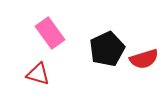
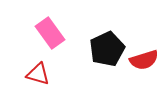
red semicircle: moved 1 px down
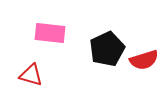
pink rectangle: rotated 48 degrees counterclockwise
red triangle: moved 7 px left, 1 px down
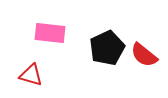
black pentagon: moved 1 px up
red semicircle: moved 5 px up; rotated 56 degrees clockwise
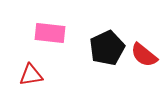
red triangle: rotated 25 degrees counterclockwise
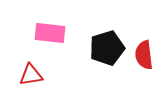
black pentagon: rotated 8 degrees clockwise
red semicircle: rotated 44 degrees clockwise
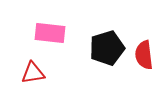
red triangle: moved 2 px right, 2 px up
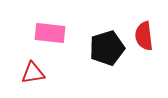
red semicircle: moved 19 px up
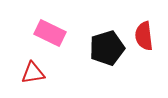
pink rectangle: rotated 20 degrees clockwise
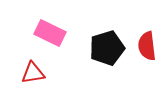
red semicircle: moved 3 px right, 10 px down
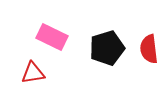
pink rectangle: moved 2 px right, 4 px down
red semicircle: moved 2 px right, 3 px down
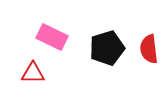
red triangle: rotated 10 degrees clockwise
